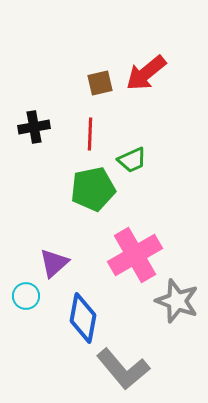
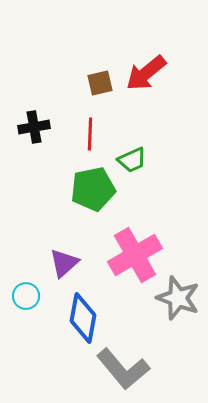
purple triangle: moved 10 px right
gray star: moved 1 px right, 3 px up
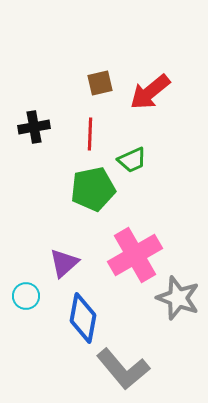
red arrow: moved 4 px right, 19 px down
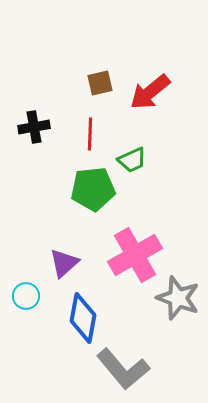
green pentagon: rotated 6 degrees clockwise
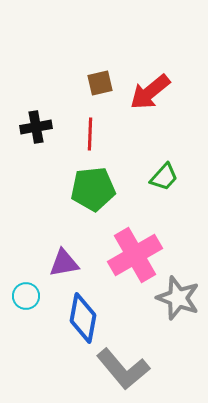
black cross: moved 2 px right
green trapezoid: moved 32 px right, 17 px down; rotated 24 degrees counterclockwise
purple triangle: rotated 32 degrees clockwise
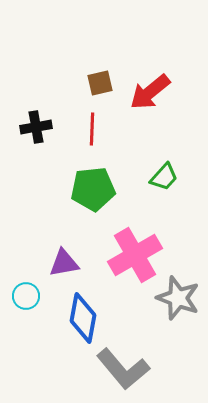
red line: moved 2 px right, 5 px up
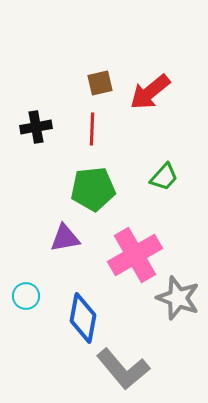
purple triangle: moved 1 px right, 25 px up
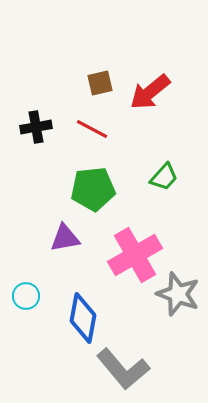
red line: rotated 64 degrees counterclockwise
gray star: moved 4 px up
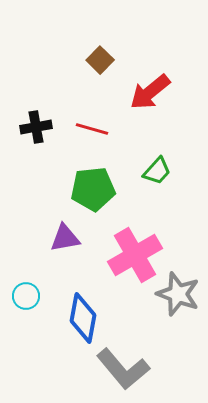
brown square: moved 23 px up; rotated 32 degrees counterclockwise
red line: rotated 12 degrees counterclockwise
green trapezoid: moved 7 px left, 6 px up
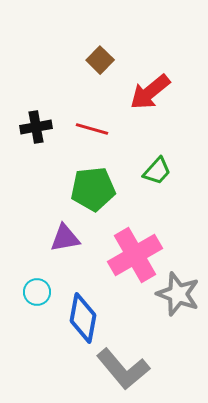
cyan circle: moved 11 px right, 4 px up
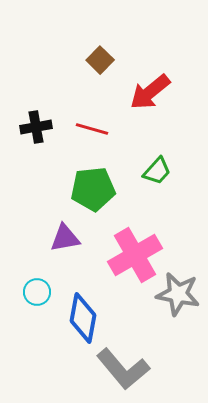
gray star: rotated 9 degrees counterclockwise
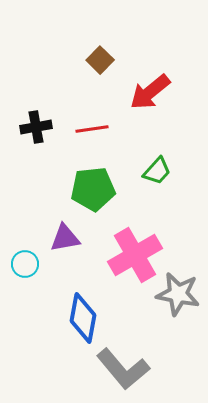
red line: rotated 24 degrees counterclockwise
cyan circle: moved 12 px left, 28 px up
